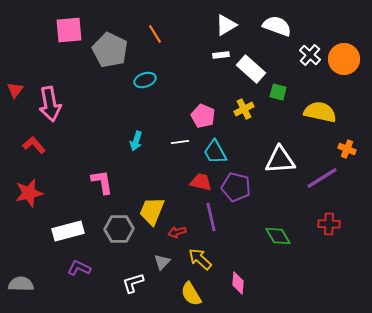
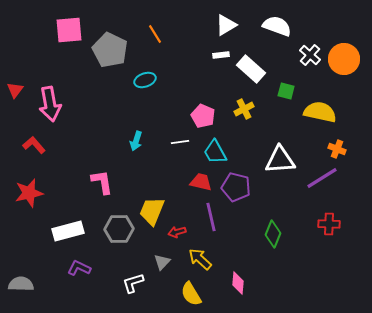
green square at (278, 92): moved 8 px right, 1 px up
orange cross at (347, 149): moved 10 px left
green diamond at (278, 236): moved 5 px left, 2 px up; rotated 52 degrees clockwise
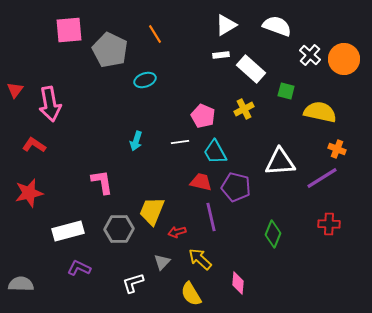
red L-shape at (34, 145): rotated 15 degrees counterclockwise
white triangle at (280, 160): moved 2 px down
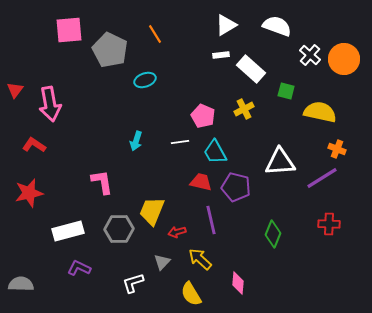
purple line at (211, 217): moved 3 px down
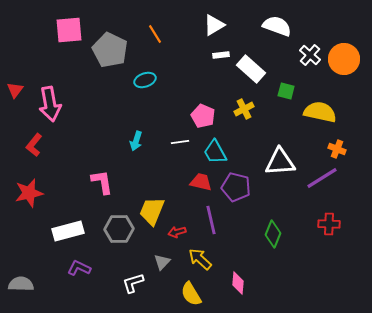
white triangle at (226, 25): moved 12 px left
red L-shape at (34, 145): rotated 85 degrees counterclockwise
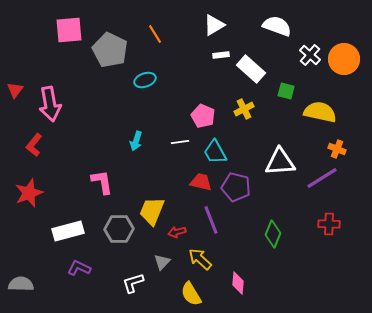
red star at (29, 193): rotated 8 degrees counterclockwise
purple line at (211, 220): rotated 8 degrees counterclockwise
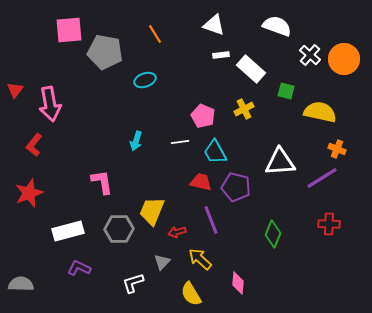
white triangle at (214, 25): rotated 50 degrees clockwise
gray pentagon at (110, 50): moved 5 px left, 2 px down; rotated 16 degrees counterclockwise
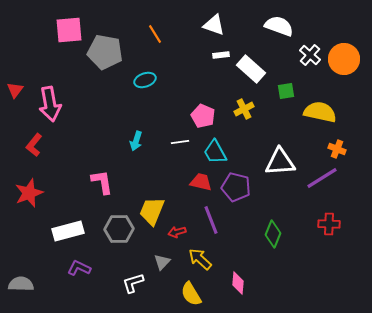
white semicircle at (277, 26): moved 2 px right
green square at (286, 91): rotated 24 degrees counterclockwise
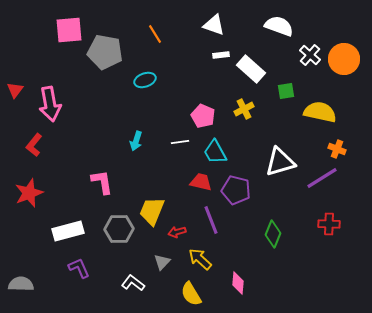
white triangle at (280, 162): rotated 12 degrees counterclockwise
purple pentagon at (236, 187): moved 3 px down
purple L-shape at (79, 268): rotated 40 degrees clockwise
white L-shape at (133, 283): rotated 55 degrees clockwise
